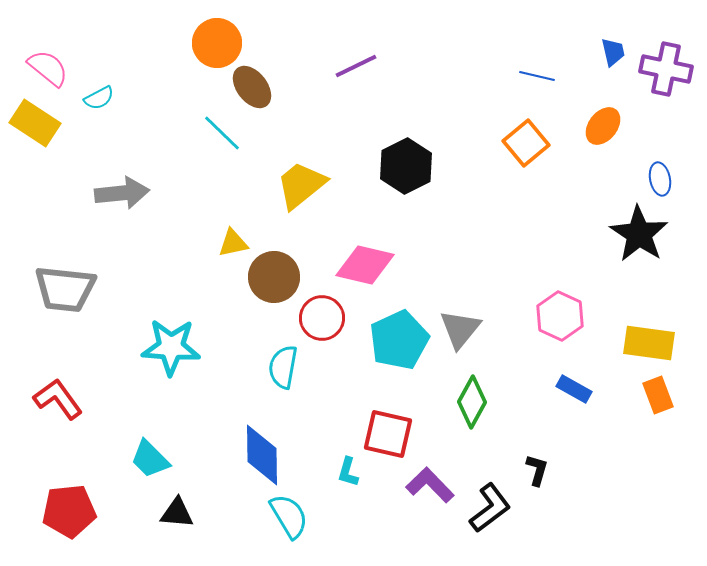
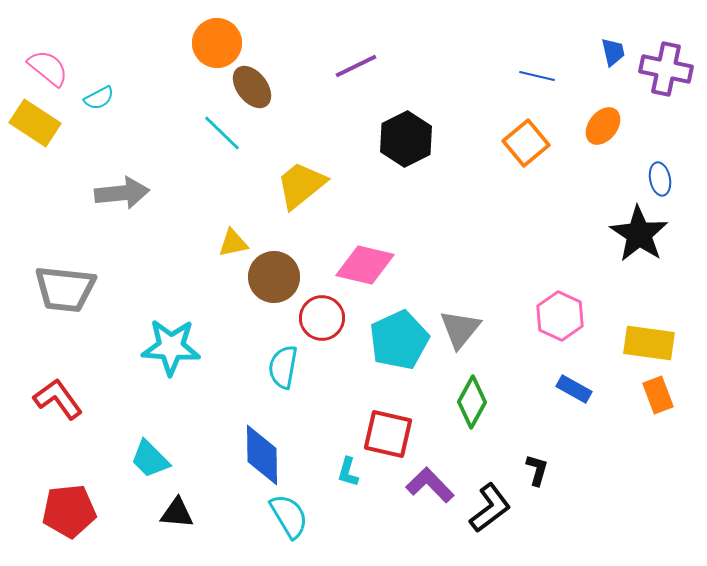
black hexagon at (406, 166): moved 27 px up
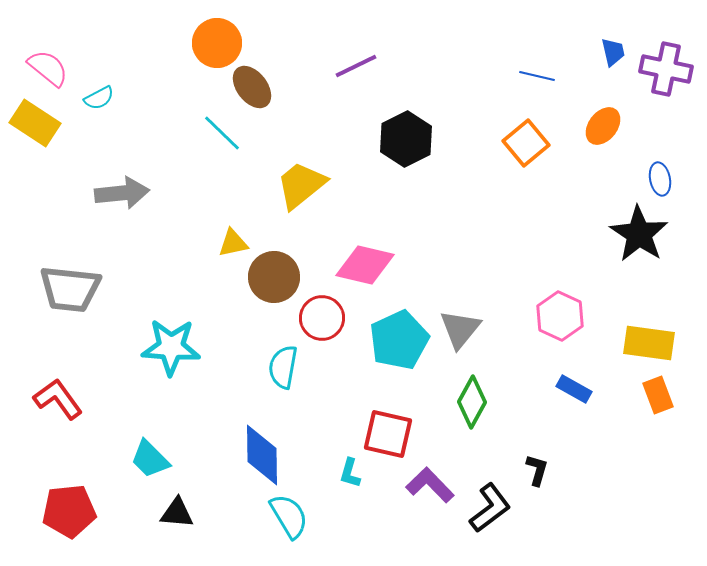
gray trapezoid at (65, 289): moved 5 px right
cyan L-shape at (348, 472): moved 2 px right, 1 px down
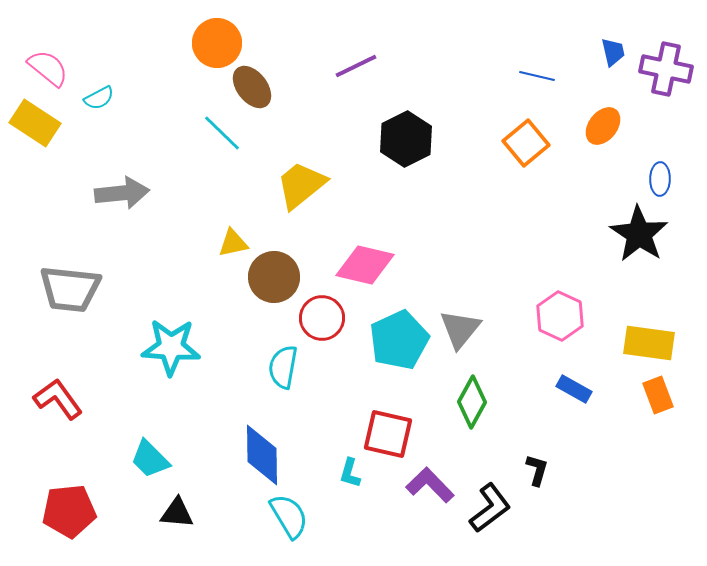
blue ellipse at (660, 179): rotated 12 degrees clockwise
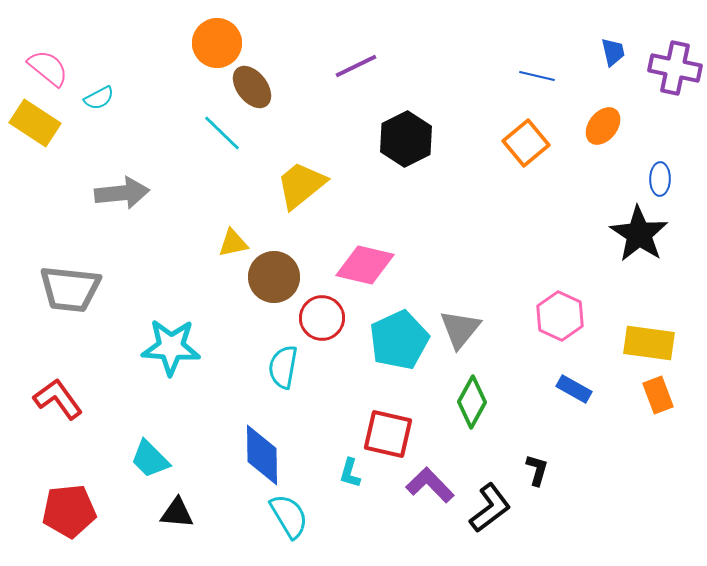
purple cross at (666, 69): moved 9 px right, 1 px up
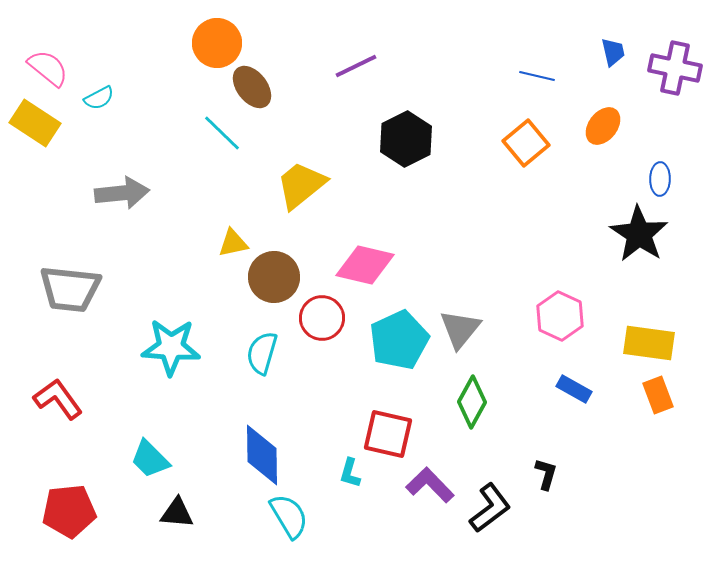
cyan semicircle at (283, 367): moved 21 px left, 14 px up; rotated 6 degrees clockwise
black L-shape at (537, 470): moved 9 px right, 4 px down
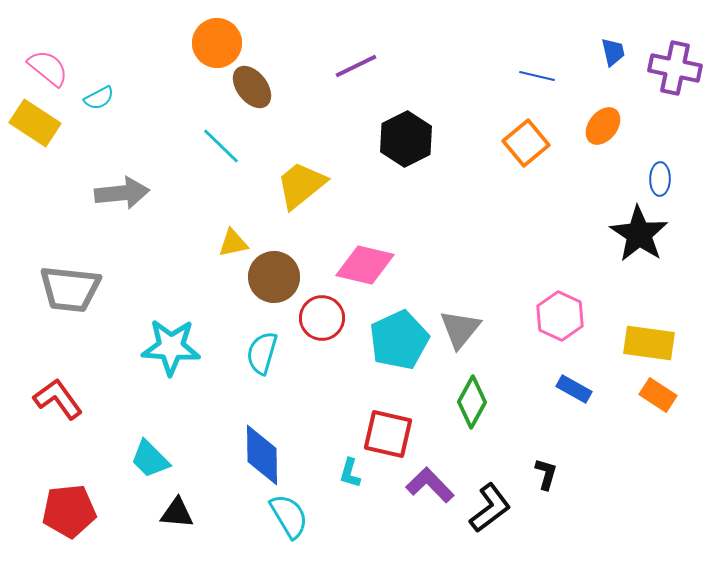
cyan line at (222, 133): moved 1 px left, 13 px down
orange rectangle at (658, 395): rotated 36 degrees counterclockwise
